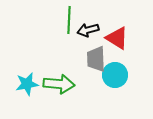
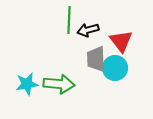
red triangle: moved 4 px right, 3 px down; rotated 20 degrees clockwise
cyan circle: moved 7 px up
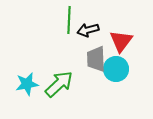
red triangle: rotated 15 degrees clockwise
cyan circle: moved 1 px right, 1 px down
green arrow: rotated 48 degrees counterclockwise
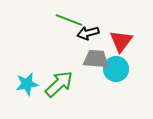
green line: rotated 72 degrees counterclockwise
black arrow: moved 3 px down
gray trapezoid: rotated 96 degrees clockwise
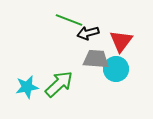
cyan star: moved 3 px down
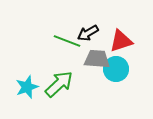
green line: moved 2 px left, 21 px down
black arrow: rotated 15 degrees counterclockwise
red triangle: rotated 35 degrees clockwise
gray trapezoid: moved 1 px right
cyan star: rotated 10 degrees counterclockwise
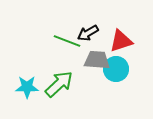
gray trapezoid: moved 1 px down
cyan star: rotated 20 degrees clockwise
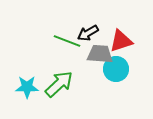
gray trapezoid: moved 3 px right, 6 px up
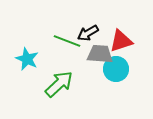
cyan star: moved 28 px up; rotated 25 degrees clockwise
